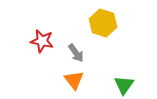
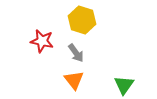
yellow hexagon: moved 21 px left, 3 px up
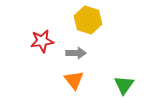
yellow hexagon: moved 6 px right
red star: rotated 20 degrees counterclockwise
gray arrow: rotated 54 degrees counterclockwise
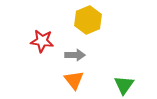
yellow hexagon: rotated 20 degrees clockwise
red star: rotated 15 degrees clockwise
gray arrow: moved 1 px left, 2 px down
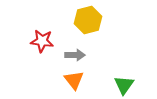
yellow hexagon: rotated 8 degrees clockwise
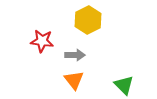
yellow hexagon: rotated 12 degrees counterclockwise
green triangle: rotated 20 degrees counterclockwise
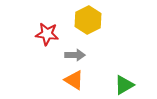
red star: moved 5 px right, 7 px up
orange triangle: rotated 20 degrees counterclockwise
green triangle: rotated 45 degrees clockwise
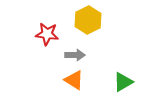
green triangle: moved 1 px left, 3 px up
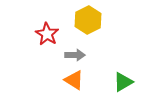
red star: rotated 25 degrees clockwise
